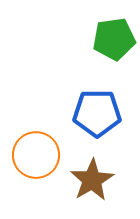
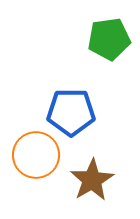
green pentagon: moved 5 px left
blue pentagon: moved 26 px left, 1 px up
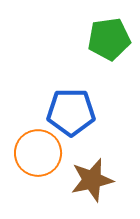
orange circle: moved 2 px right, 2 px up
brown star: rotated 18 degrees clockwise
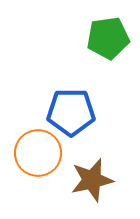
green pentagon: moved 1 px left, 1 px up
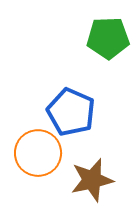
green pentagon: rotated 6 degrees clockwise
blue pentagon: rotated 24 degrees clockwise
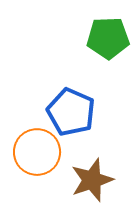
orange circle: moved 1 px left, 1 px up
brown star: rotated 6 degrees counterclockwise
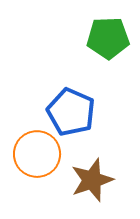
orange circle: moved 2 px down
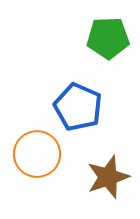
blue pentagon: moved 7 px right, 5 px up
brown star: moved 16 px right, 3 px up
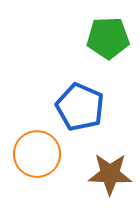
blue pentagon: moved 2 px right
brown star: moved 2 px right, 3 px up; rotated 21 degrees clockwise
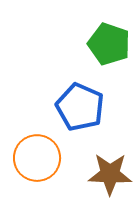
green pentagon: moved 1 px right, 6 px down; rotated 21 degrees clockwise
orange circle: moved 4 px down
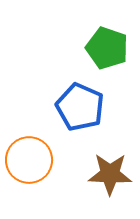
green pentagon: moved 2 px left, 4 px down
orange circle: moved 8 px left, 2 px down
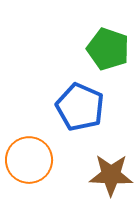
green pentagon: moved 1 px right, 1 px down
brown star: moved 1 px right, 1 px down
